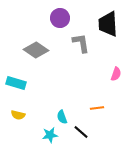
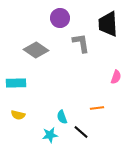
pink semicircle: moved 3 px down
cyan rectangle: rotated 18 degrees counterclockwise
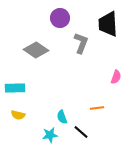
gray L-shape: rotated 30 degrees clockwise
cyan rectangle: moved 1 px left, 5 px down
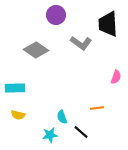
purple circle: moved 4 px left, 3 px up
gray L-shape: rotated 105 degrees clockwise
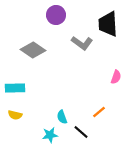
gray L-shape: moved 1 px right
gray diamond: moved 3 px left
orange line: moved 2 px right, 4 px down; rotated 32 degrees counterclockwise
yellow semicircle: moved 3 px left
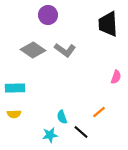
purple circle: moved 8 px left
gray L-shape: moved 17 px left, 7 px down
yellow semicircle: moved 1 px left, 1 px up; rotated 16 degrees counterclockwise
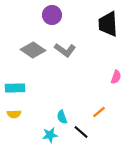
purple circle: moved 4 px right
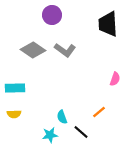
pink semicircle: moved 1 px left, 2 px down
